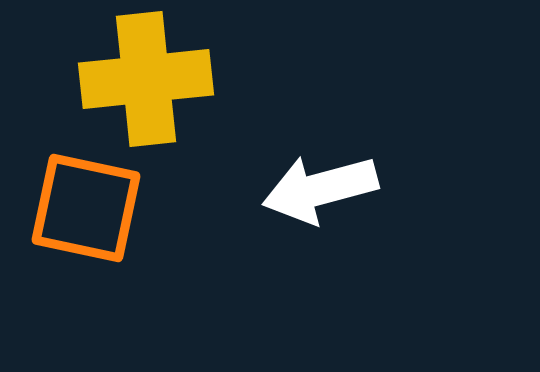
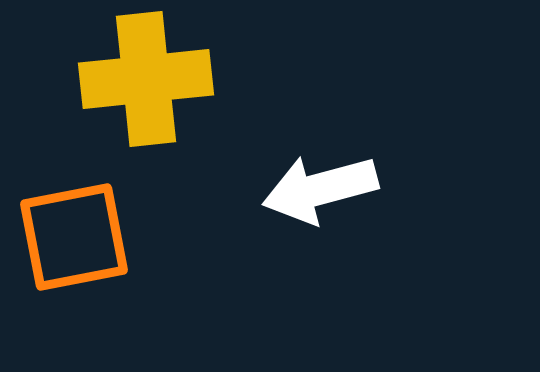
orange square: moved 12 px left, 29 px down; rotated 23 degrees counterclockwise
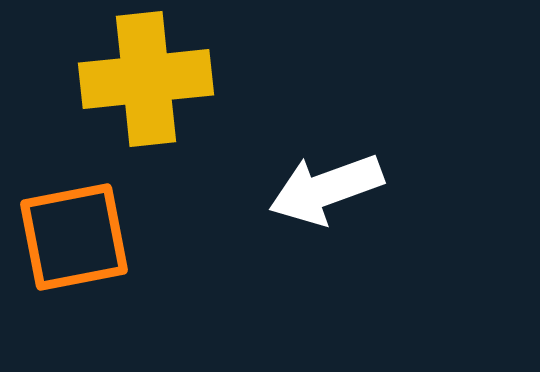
white arrow: moved 6 px right; rotated 5 degrees counterclockwise
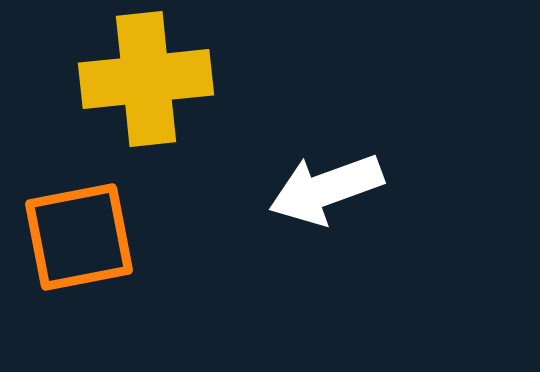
orange square: moved 5 px right
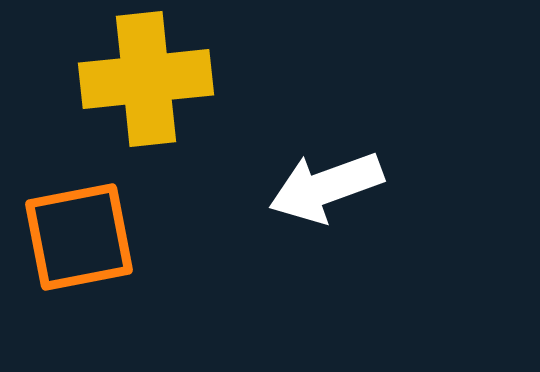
white arrow: moved 2 px up
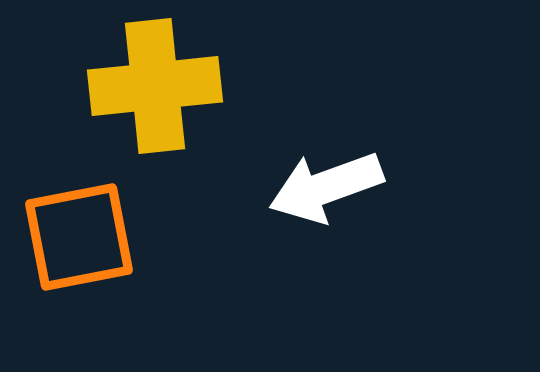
yellow cross: moved 9 px right, 7 px down
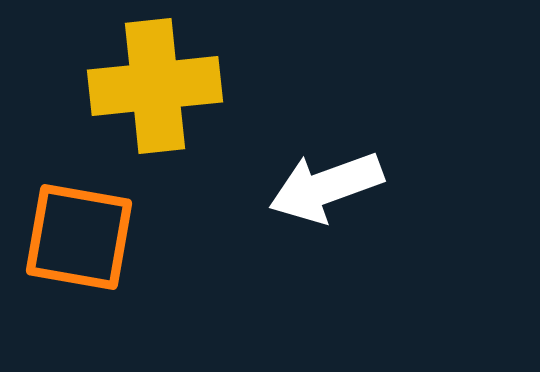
orange square: rotated 21 degrees clockwise
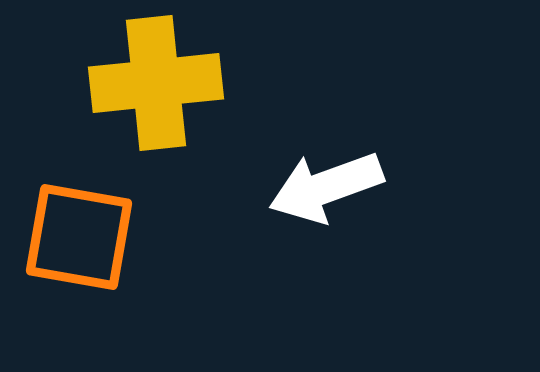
yellow cross: moved 1 px right, 3 px up
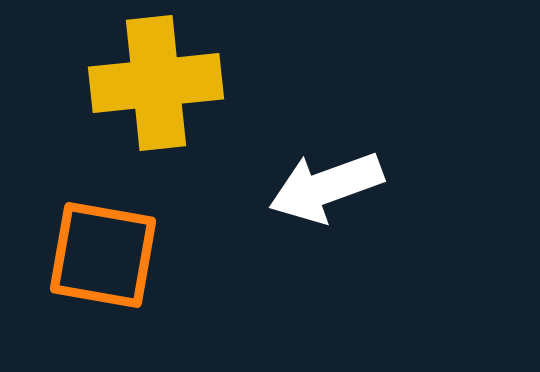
orange square: moved 24 px right, 18 px down
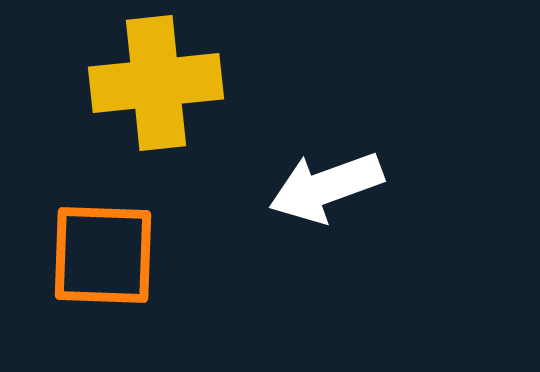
orange square: rotated 8 degrees counterclockwise
